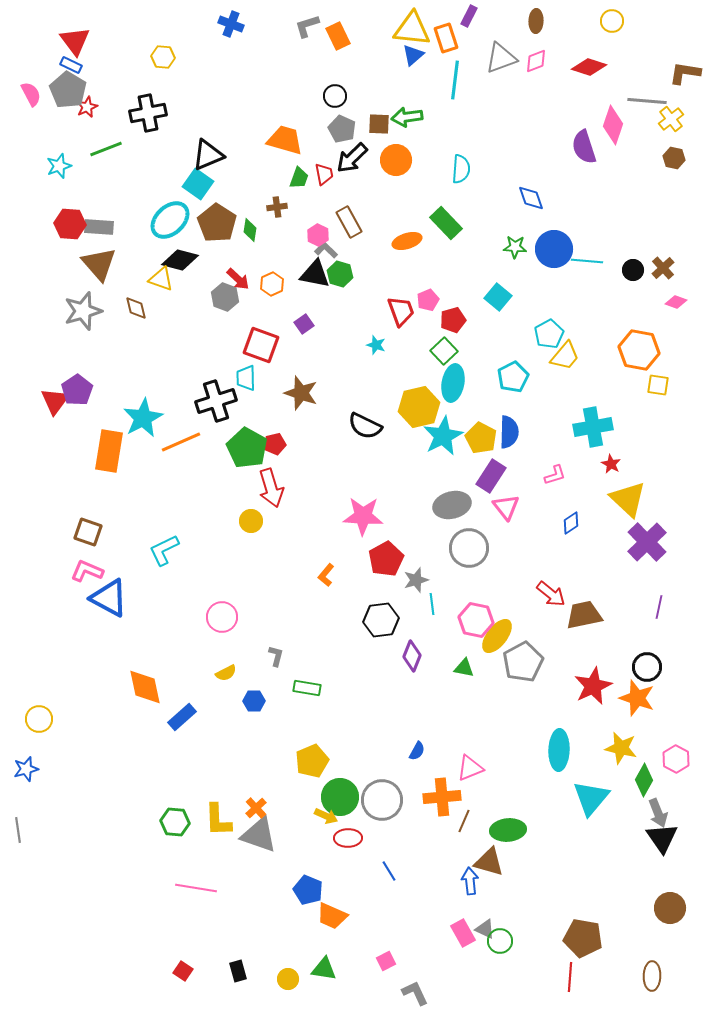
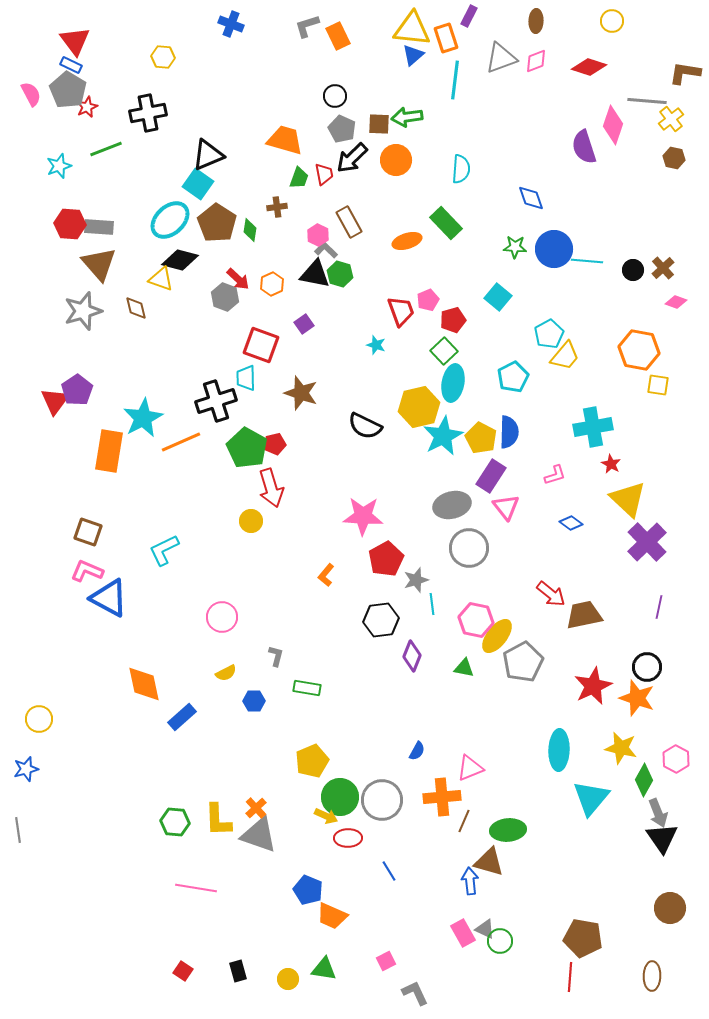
blue diamond at (571, 523): rotated 70 degrees clockwise
orange diamond at (145, 687): moved 1 px left, 3 px up
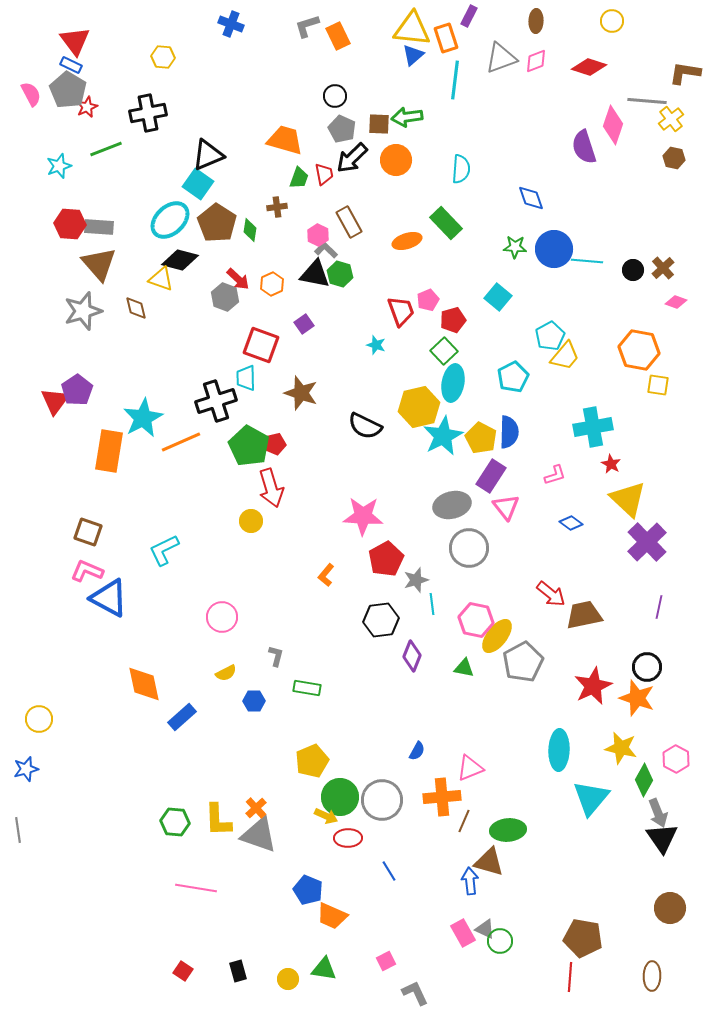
cyan pentagon at (549, 334): moved 1 px right, 2 px down
green pentagon at (247, 448): moved 2 px right, 2 px up
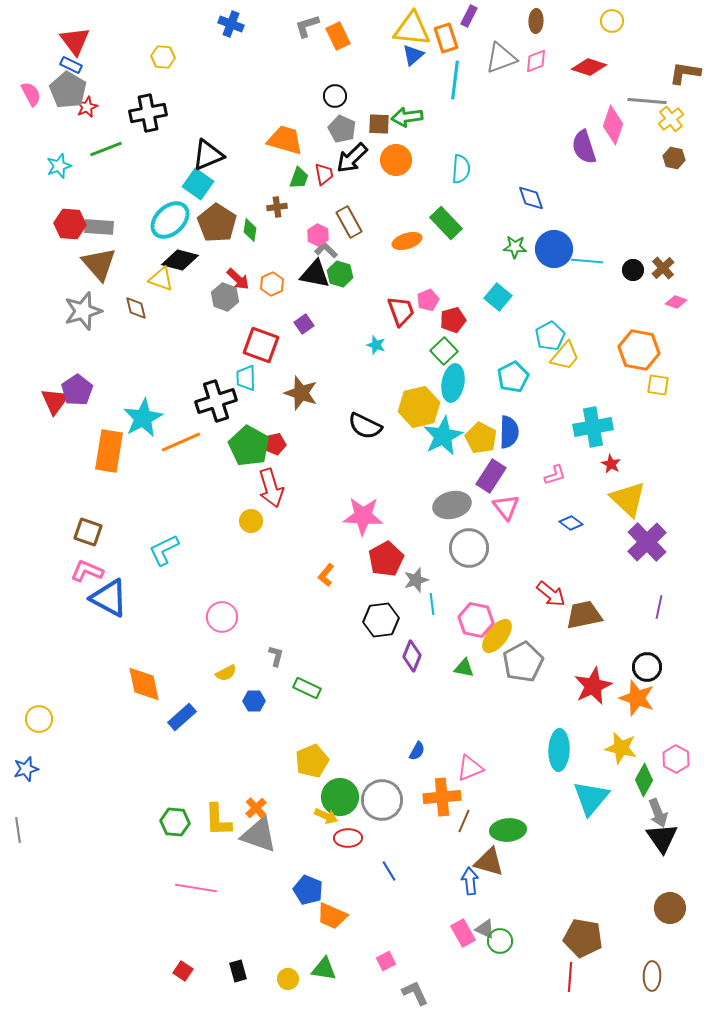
green rectangle at (307, 688): rotated 16 degrees clockwise
